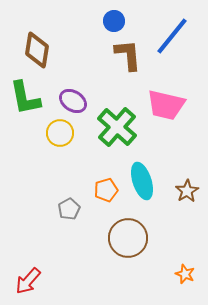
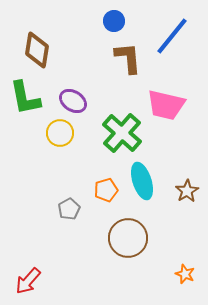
brown L-shape: moved 3 px down
green cross: moved 5 px right, 6 px down
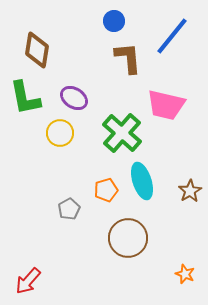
purple ellipse: moved 1 px right, 3 px up
brown star: moved 3 px right
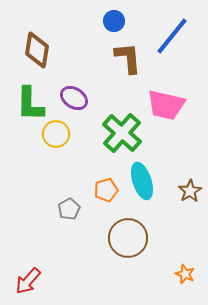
green L-shape: moved 5 px right, 6 px down; rotated 12 degrees clockwise
yellow circle: moved 4 px left, 1 px down
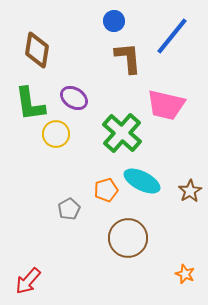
green L-shape: rotated 9 degrees counterclockwise
cyan ellipse: rotated 45 degrees counterclockwise
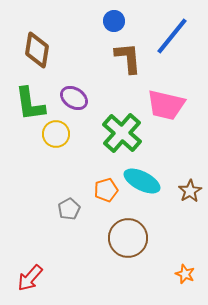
red arrow: moved 2 px right, 3 px up
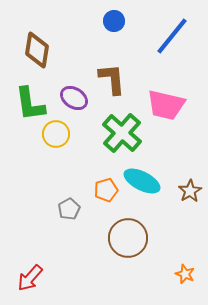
brown L-shape: moved 16 px left, 21 px down
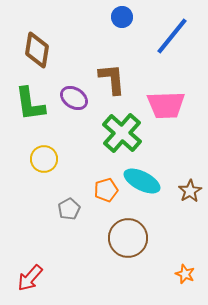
blue circle: moved 8 px right, 4 px up
pink trapezoid: rotated 15 degrees counterclockwise
yellow circle: moved 12 px left, 25 px down
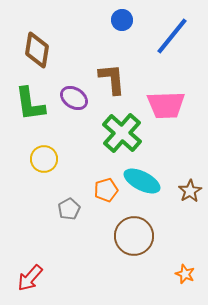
blue circle: moved 3 px down
brown circle: moved 6 px right, 2 px up
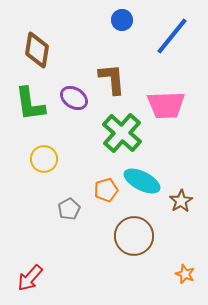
brown star: moved 9 px left, 10 px down
